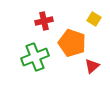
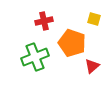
yellow square: rotated 16 degrees counterclockwise
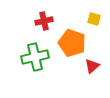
green cross: rotated 8 degrees clockwise
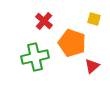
red cross: rotated 36 degrees counterclockwise
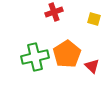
red cross: moved 10 px right, 9 px up; rotated 30 degrees clockwise
orange pentagon: moved 5 px left, 11 px down; rotated 20 degrees clockwise
red triangle: rotated 35 degrees counterclockwise
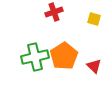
orange pentagon: moved 3 px left, 2 px down
red triangle: moved 2 px right
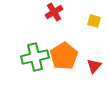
red cross: rotated 12 degrees counterclockwise
yellow square: moved 2 px down
red triangle: rotated 28 degrees clockwise
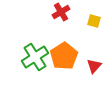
red cross: moved 7 px right
green cross: rotated 20 degrees counterclockwise
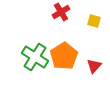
green cross: rotated 24 degrees counterclockwise
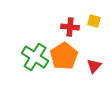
red cross: moved 9 px right, 15 px down; rotated 36 degrees clockwise
